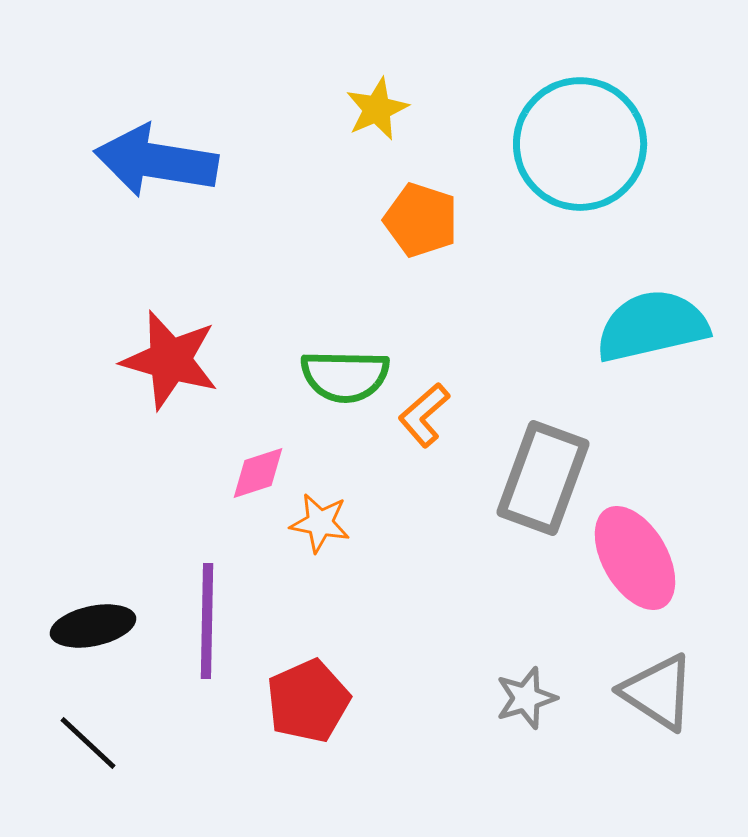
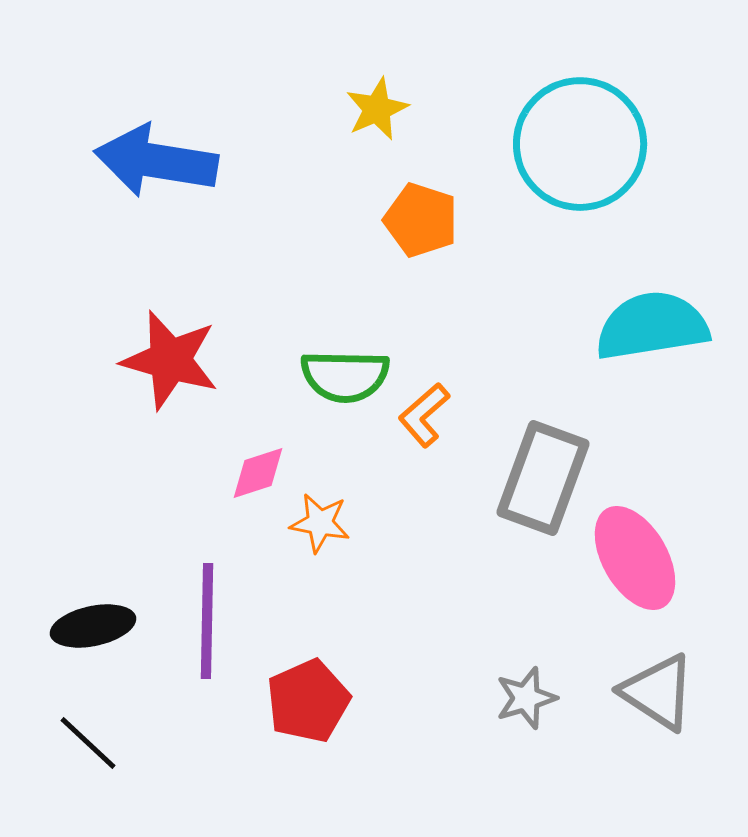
cyan semicircle: rotated 4 degrees clockwise
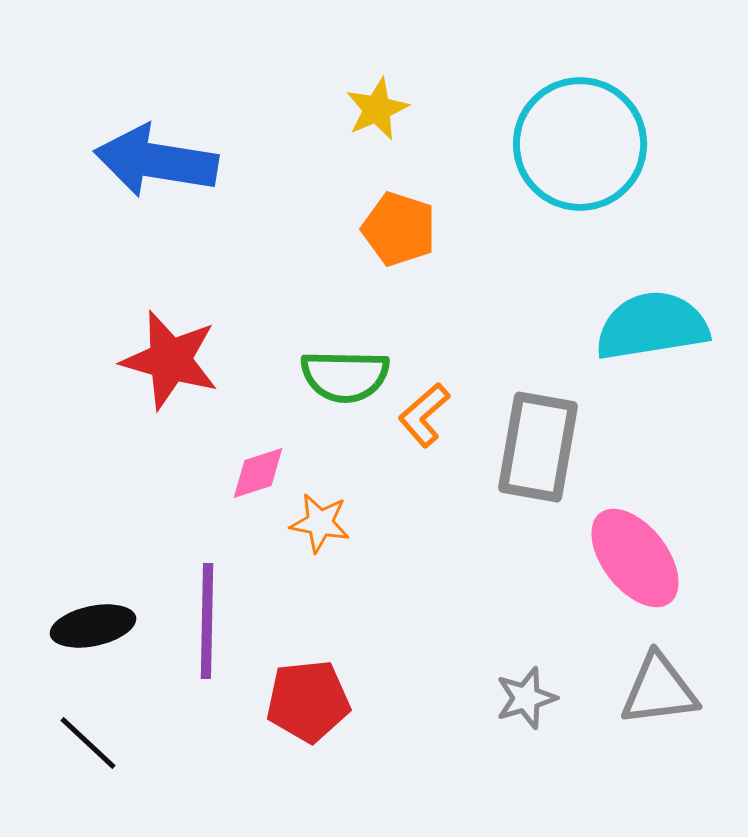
orange pentagon: moved 22 px left, 9 px down
gray rectangle: moved 5 px left, 31 px up; rotated 10 degrees counterclockwise
pink ellipse: rotated 8 degrees counterclockwise
gray triangle: moved 1 px right, 2 px up; rotated 40 degrees counterclockwise
red pentagon: rotated 18 degrees clockwise
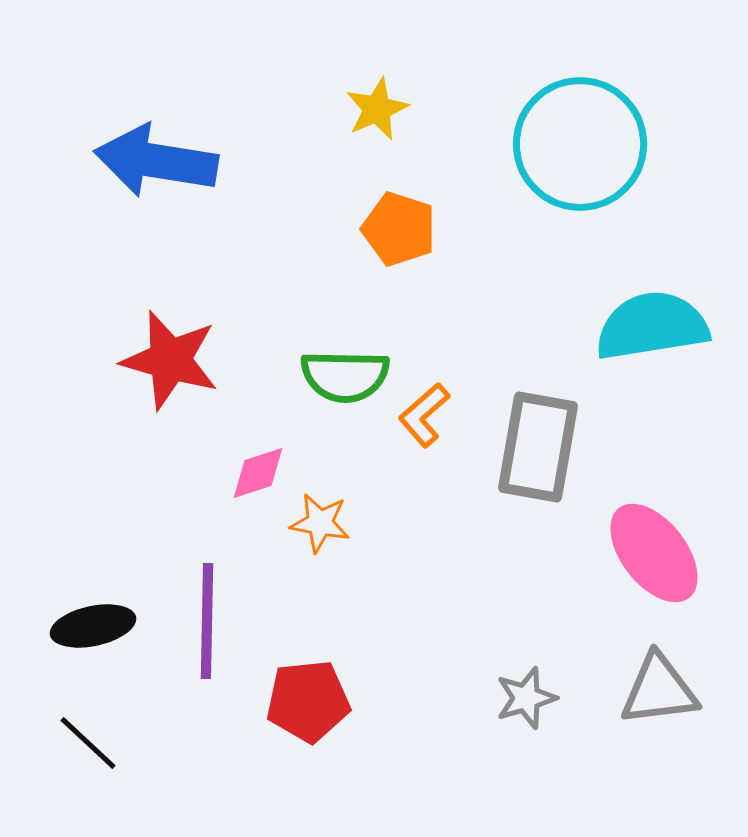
pink ellipse: moved 19 px right, 5 px up
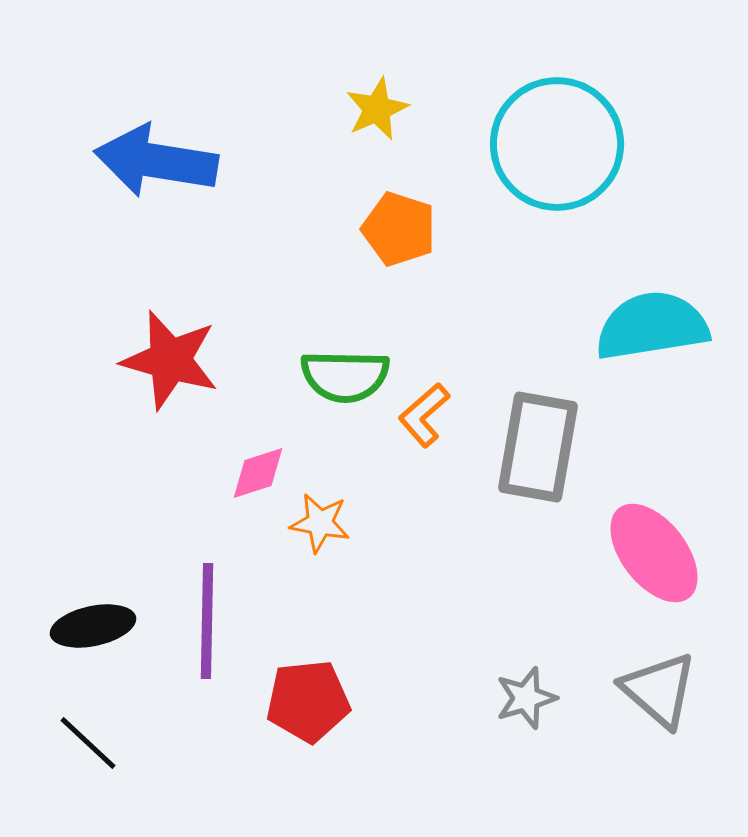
cyan circle: moved 23 px left
gray triangle: rotated 48 degrees clockwise
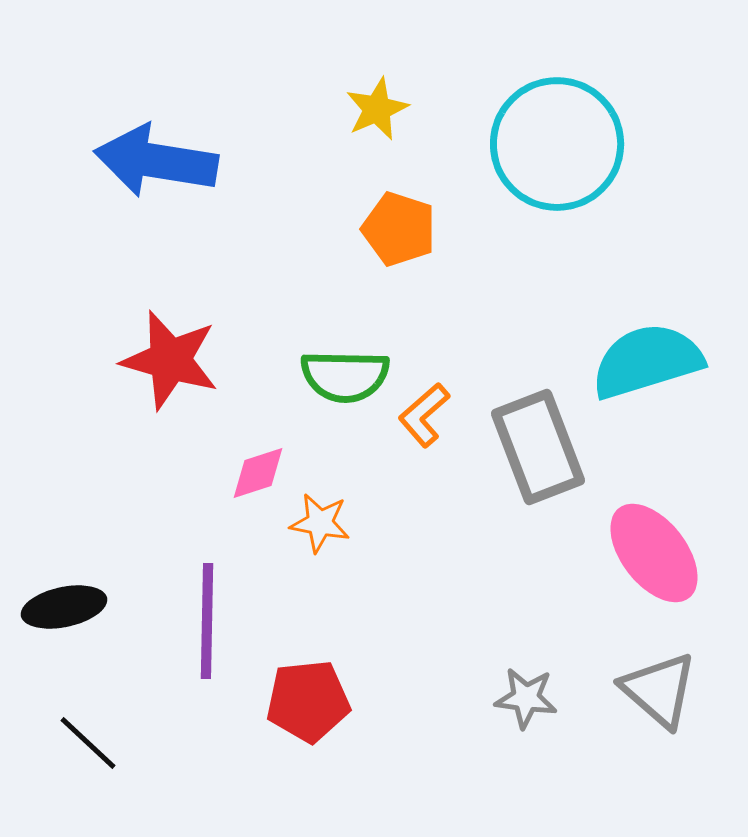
cyan semicircle: moved 5 px left, 35 px down; rotated 8 degrees counterclockwise
gray rectangle: rotated 31 degrees counterclockwise
black ellipse: moved 29 px left, 19 px up
gray star: rotated 24 degrees clockwise
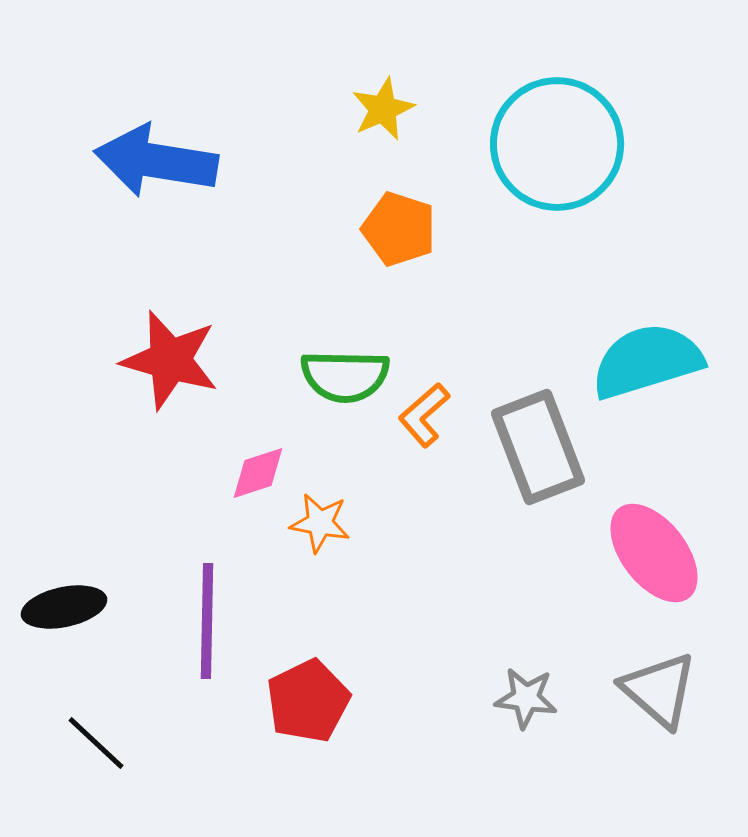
yellow star: moved 6 px right
red pentagon: rotated 20 degrees counterclockwise
black line: moved 8 px right
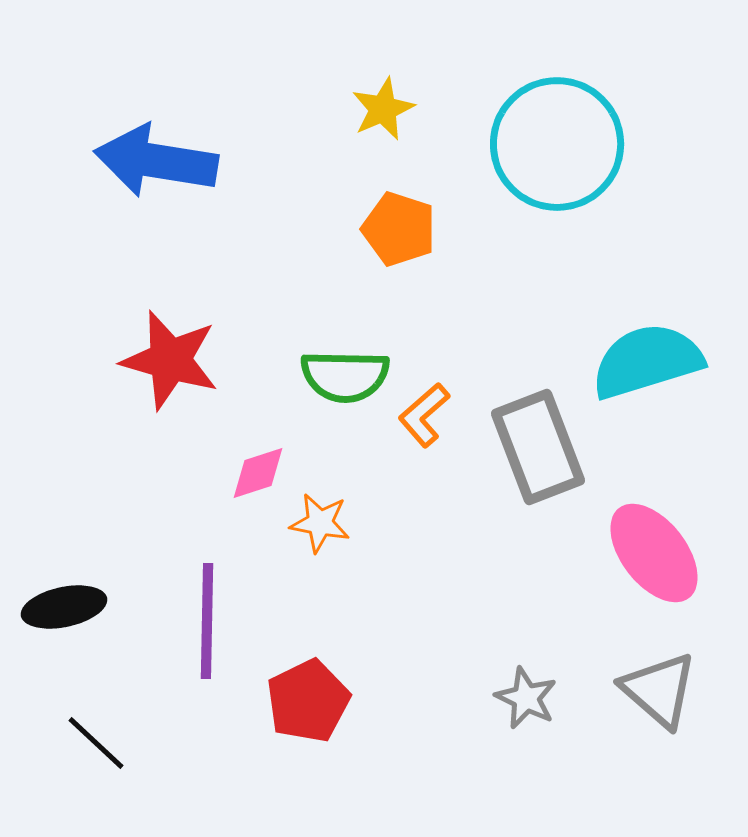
gray star: rotated 18 degrees clockwise
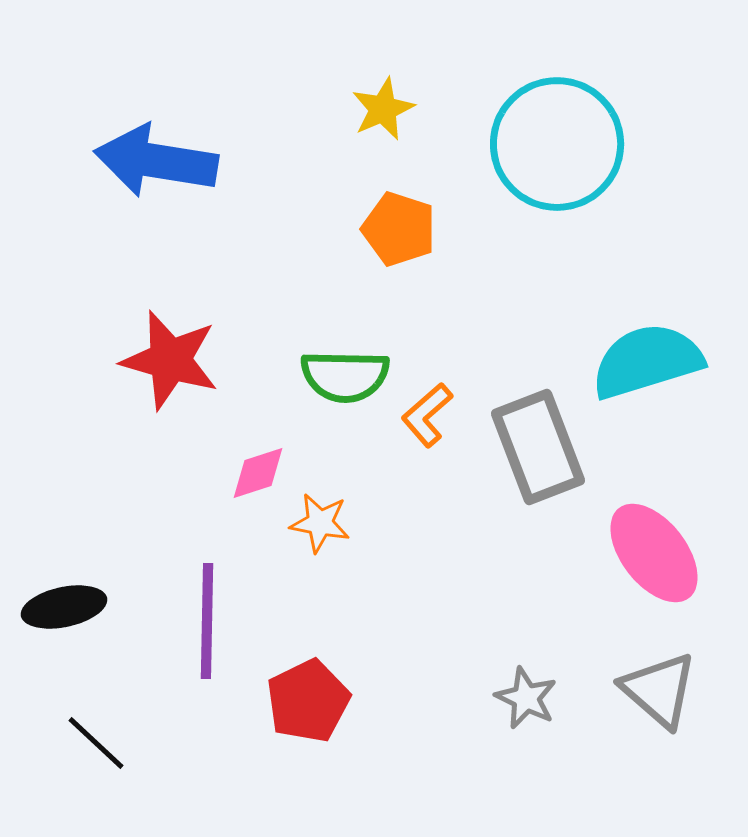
orange L-shape: moved 3 px right
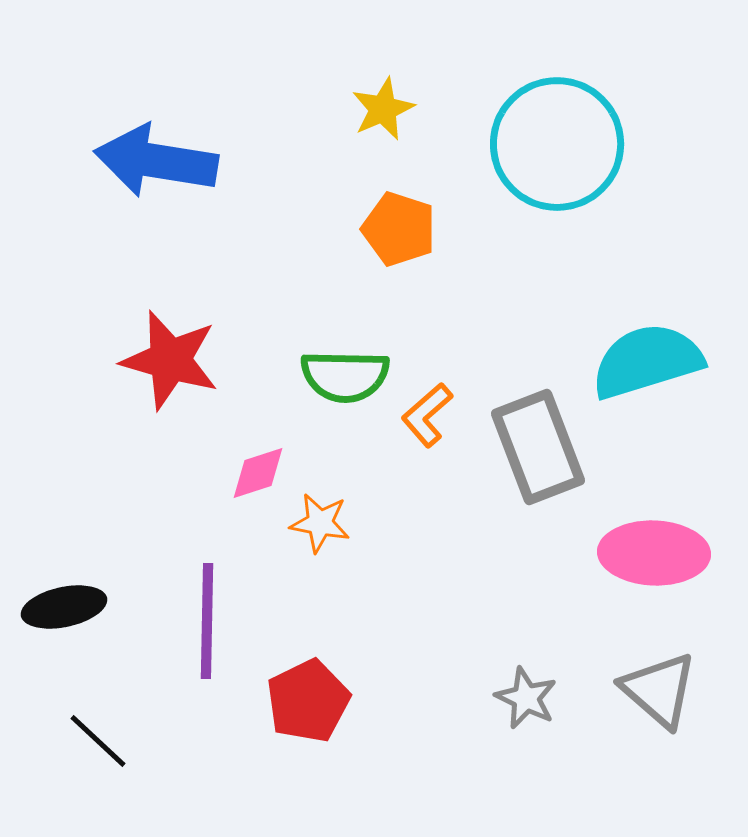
pink ellipse: rotated 50 degrees counterclockwise
black line: moved 2 px right, 2 px up
